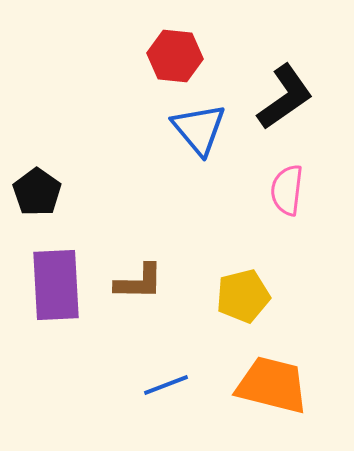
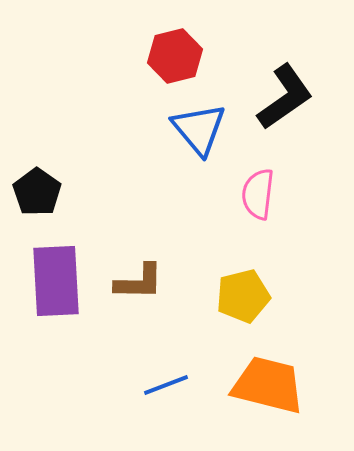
red hexagon: rotated 20 degrees counterclockwise
pink semicircle: moved 29 px left, 4 px down
purple rectangle: moved 4 px up
orange trapezoid: moved 4 px left
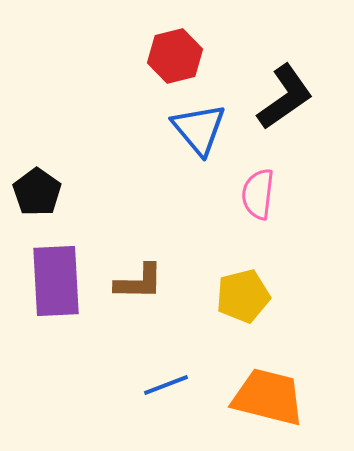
orange trapezoid: moved 12 px down
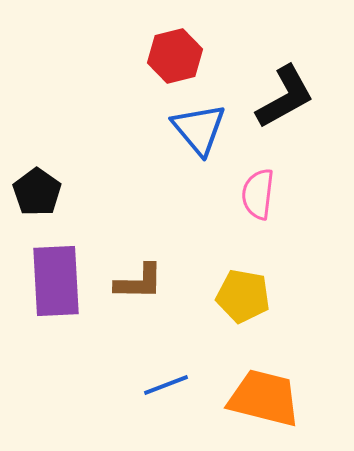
black L-shape: rotated 6 degrees clockwise
yellow pentagon: rotated 24 degrees clockwise
orange trapezoid: moved 4 px left, 1 px down
